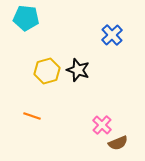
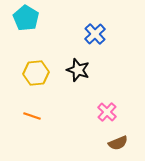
cyan pentagon: rotated 25 degrees clockwise
blue cross: moved 17 px left, 1 px up
yellow hexagon: moved 11 px left, 2 px down; rotated 10 degrees clockwise
pink cross: moved 5 px right, 13 px up
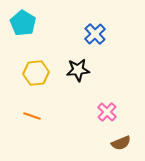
cyan pentagon: moved 3 px left, 5 px down
black star: rotated 25 degrees counterclockwise
brown semicircle: moved 3 px right
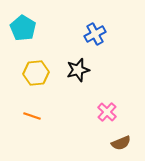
cyan pentagon: moved 5 px down
blue cross: rotated 15 degrees clockwise
black star: rotated 10 degrees counterclockwise
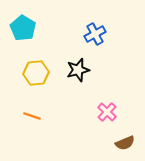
brown semicircle: moved 4 px right
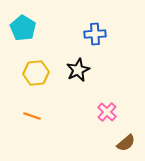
blue cross: rotated 25 degrees clockwise
black star: rotated 10 degrees counterclockwise
brown semicircle: moved 1 px right; rotated 18 degrees counterclockwise
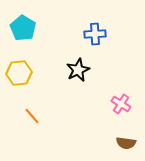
yellow hexagon: moved 17 px left
pink cross: moved 14 px right, 8 px up; rotated 12 degrees counterclockwise
orange line: rotated 30 degrees clockwise
brown semicircle: rotated 48 degrees clockwise
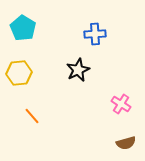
brown semicircle: rotated 24 degrees counterclockwise
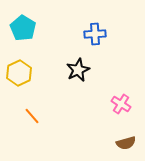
yellow hexagon: rotated 20 degrees counterclockwise
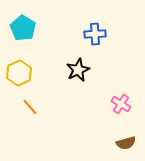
orange line: moved 2 px left, 9 px up
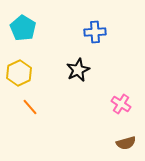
blue cross: moved 2 px up
